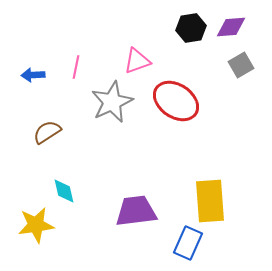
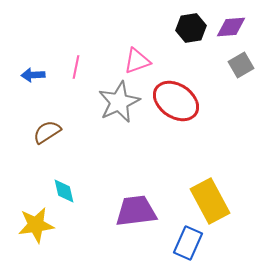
gray star: moved 7 px right
yellow rectangle: rotated 24 degrees counterclockwise
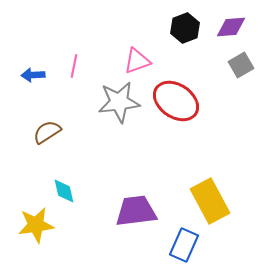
black hexagon: moved 6 px left; rotated 12 degrees counterclockwise
pink line: moved 2 px left, 1 px up
gray star: rotated 18 degrees clockwise
blue rectangle: moved 4 px left, 2 px down
